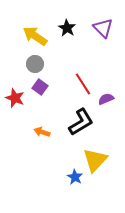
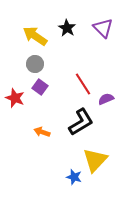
blue star: moved 1 px left; rotated 14 degrees counterclockwise
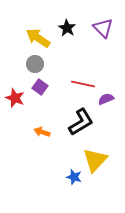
yellow arrow: moved 3 px right, 2 px down
red line: rotated 45 degrees counterclockwise
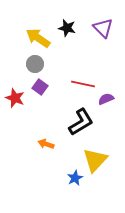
black star: rotated 18 degrees counterclockwise
orange arrow: moved 4 px right, 12 px down
blue star: moved 1 px right, 1 px down; rotated 28 degrees clockwise
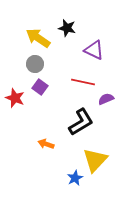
purple triangle: moved 9 px left, 22 px down; rotated 20 degrees counterclockwise
red line: moved 2 px up
